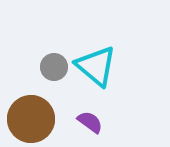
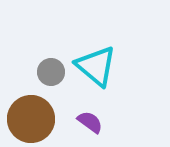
gray circle: moved 3 px left, 5 px down
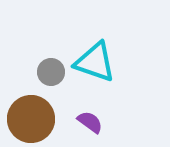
cyan triangle: moved 1 px left, 4 px up; rotated 21 degrees counterclockwise
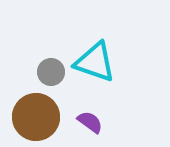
brown circle: moved 5 px right, 2 px up
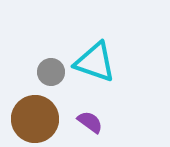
brown circle: moved 1 px left, 2 px down
